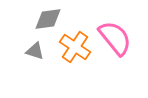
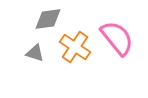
pink semicircle: moved 2 px right
gray triangle: moved 2 px down
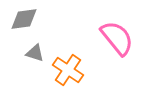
gray diamond: moved 24 px left
orange cross: moved 7 px left, 23 px down
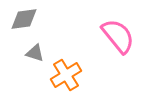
pink semicircle: moved 1 px right, 2 px up
orange cross: moved 2 px left, 5 px down; rotated 24 degrees clockwise
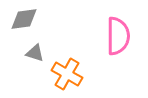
pink semicircle: rotated 39 degrees clockwise
orange cross: moved 1 px right, 1 px up; rotated 28 degrees counterclockwise
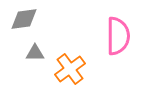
gray triangle: rotated 18 degrees counterclockwise
orange cross: moved 3 px right, 5 px up; rotated 24 degrees clockwise
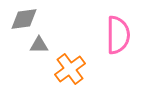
pink semicircle: moved 1 px up
gray triangle: moved 4 px right, 8 px up
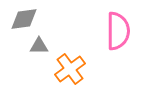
pink semicircle: moved 4 px up
gray triangle: moved 1 px down
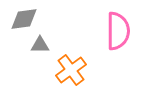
gray triangle: moved 1 px right, 1 px up
orange cross: moved 1 px right, 1 px down
